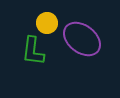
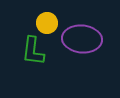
purple ellipse: rotated 33 degrees counterclockwise
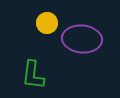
green L-shape: moved 24 px down
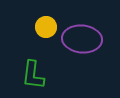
yellow circle: moved 1 px left, 4 px down
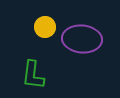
yellow circle: moved 1 px left
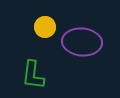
purple ellipse: moved 3 px down
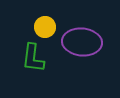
green L-shape: moved 17 px up
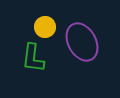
purple ellipse: rotated 57 degrees clockwise
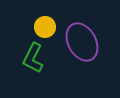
green L-shape: rotated 20 degrees clockwise
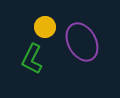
green L-shape: moved 1 px left, 1 px down
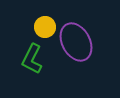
purple ellipse: moved 6 px left
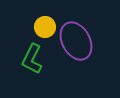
purple ellipse: moved 1 px up
